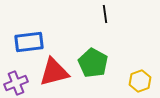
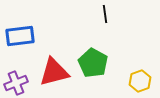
blue rectangle: moved 9 px left, 6 px up
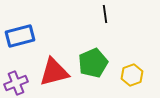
blue rectangle: rotated 8 degrees counterclockwise
green pentagon: rotated 20 degrees clockwise
yellow hexagon: moved 8 px left, 6 px up
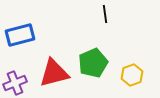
blue rectangle: moved 1 px up
red triangle: moved 1 px down
purple cross: moved 1 px left
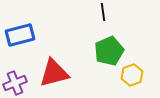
black line: moved 2 px left, 2 px up
green pentagon: moved 16 px right, 12 px up
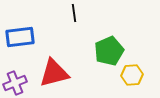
black line: moved 29 px left, 1 px down
blue rectangle: moved 2 px down; rotated 8 degrees clockwise
yellow hexagon: rotated 15 degrees clockwise
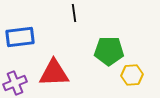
green pentagon: rotated 24 degrees clockwise
red triangle: rotated 12 degrees clockwise
